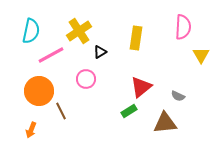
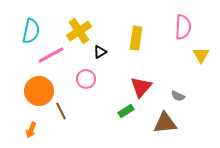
red triangle: rotated 10 degrees counterclockwise
green rectangle: moved 3 px left
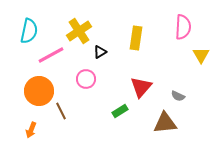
cyan semicircle: moved 2 px left
green rectangle: moved 6 px left
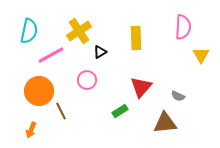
yellow rectangle: rotated 10 degrees counterclockwise
pink circle: moved 1 px right, 1 px down
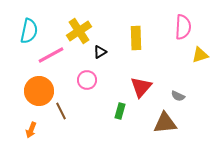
yellow triangle: moved 1 px left; rotated 42 degrees clockwise
green rectangle: rotated 42 degrees counterclockwise
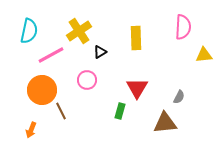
yellow triangle: moved 4 px right; rotated 12 degrees clockwise
red triangle: moved 4 px left, 1 px down; rotated 10 degrees counterclockwise
orange circle: moved 3 px right, 1 px up
gray semicircle: moved 1 px right, 1 px down; rotated 88 degrees counterclockwise
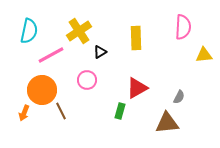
red triangle: rotated 30 degrees clockwise
brown triangle: moved 2 px right
orange arrow: moved 7 px left, 17 px up
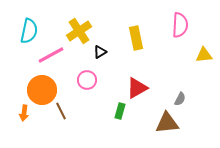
pink semicircle: moved 3 px left, 2 px up
yellow rectangle: rotated 10 degrees counterclockwise
gray semicircle: moved 1 px right, 2 px down
orange arrow: rotated 14 degrees counterclockwise
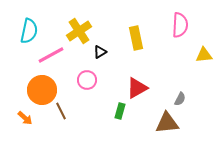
orange arrow: moved 1 px right, 5 px down; rotated 56 degrees counterclockwise
